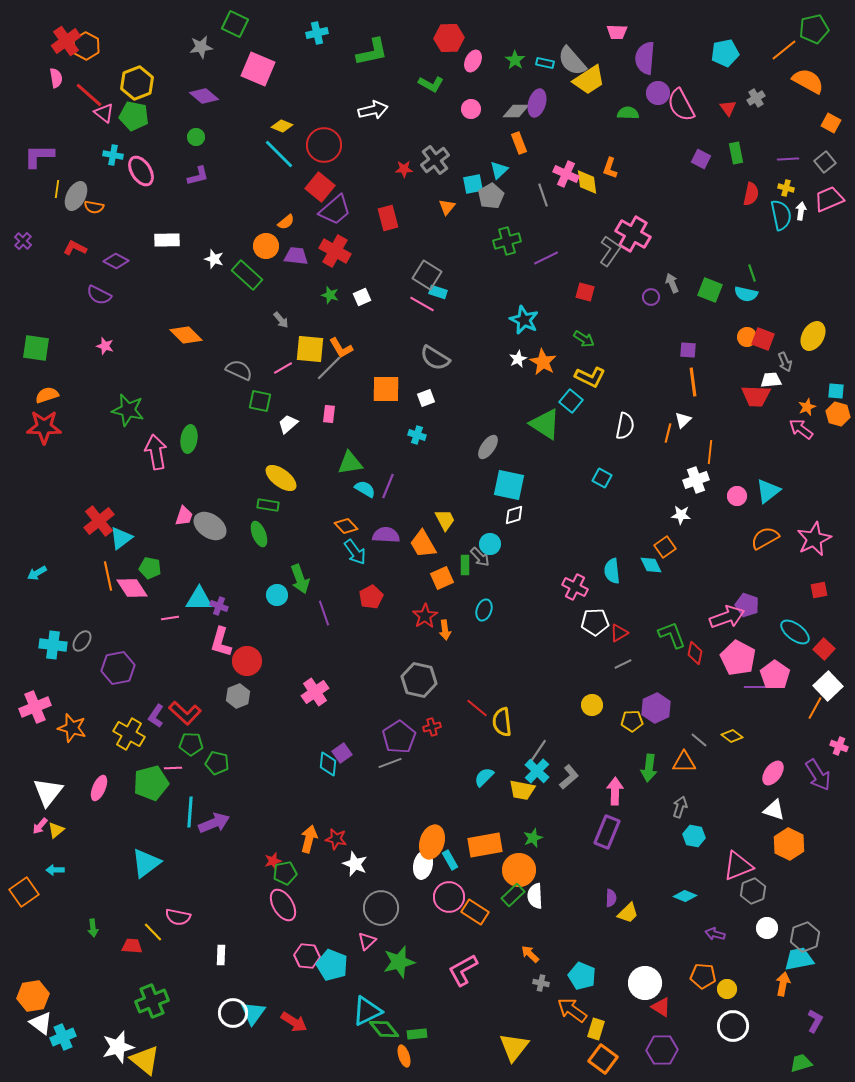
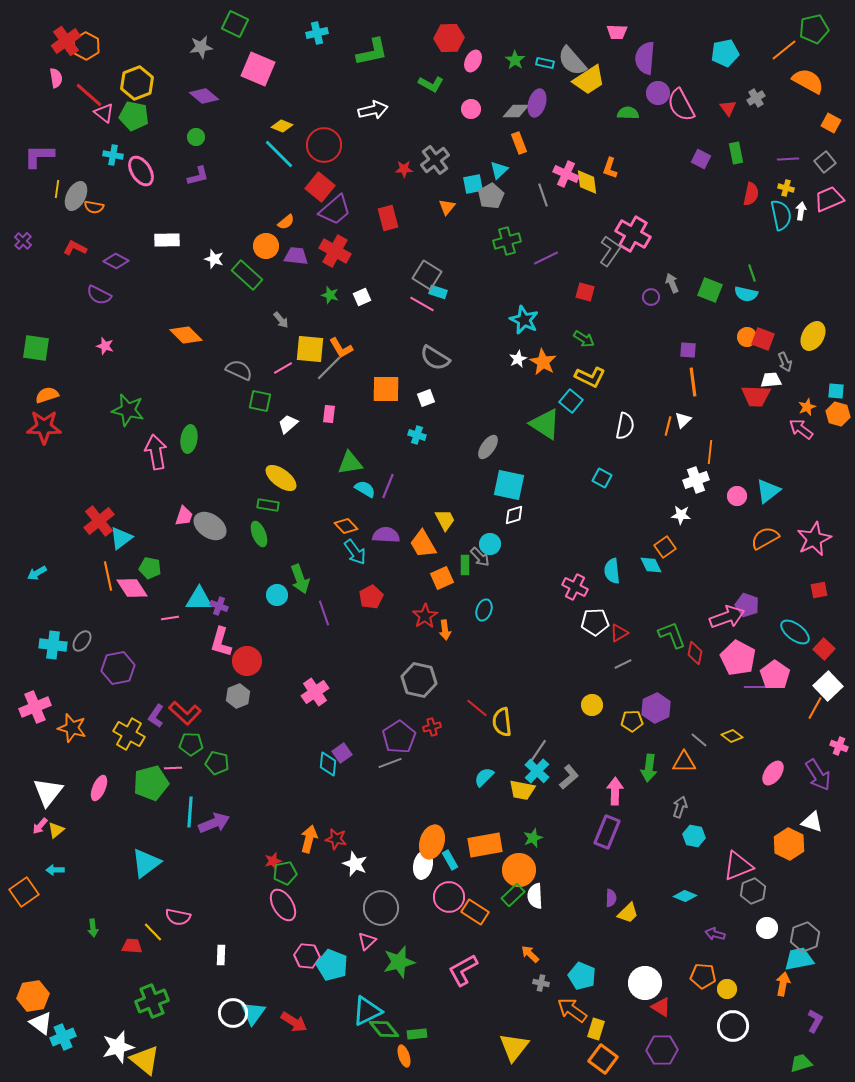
orange line at (668, 433): moved 7 px up
white triangle at (774, 810): moved 38 px right, 12 px down
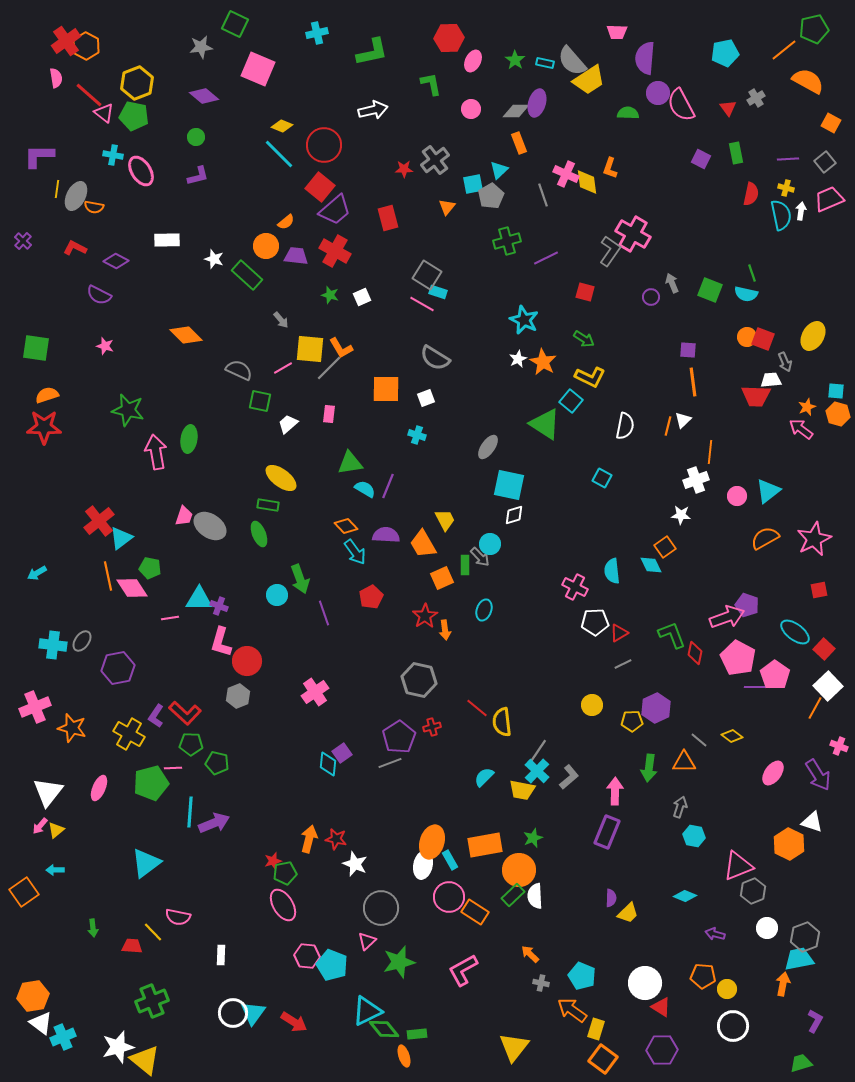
green L-shape at (431, 84): rotated 130 degrees counterclockwise
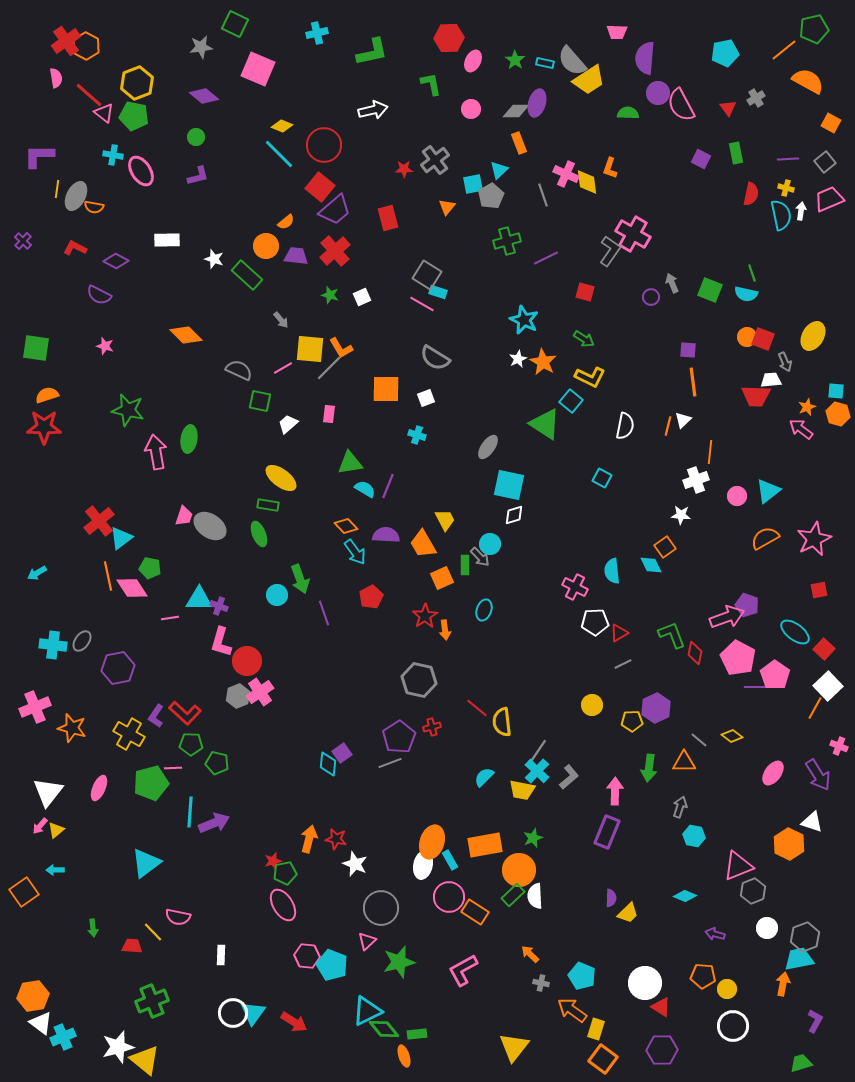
red cross at (335, 251): rotated 20 degrees clockwise
pink cross at (315, 692): moved 55 px left
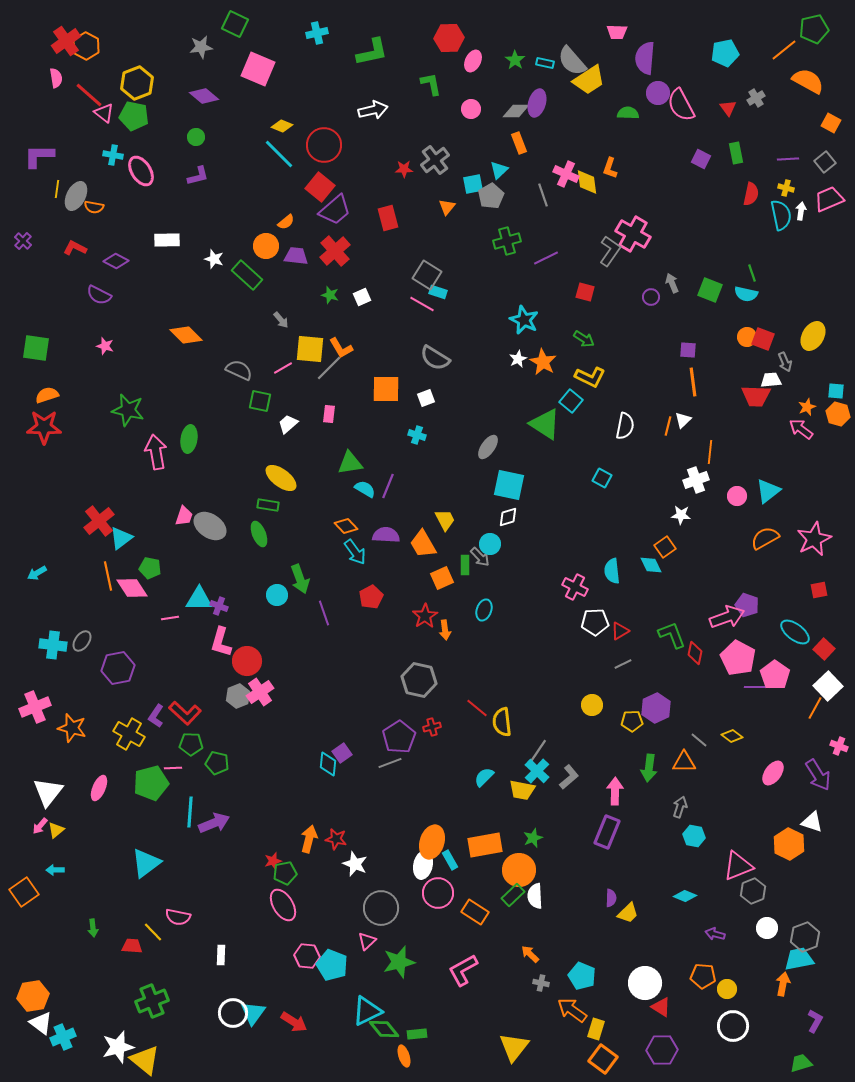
white diamond at (514, 515): moved 6 px left, 2 px down
red triangle at (619, 633): moved 1 px right, 2 px up
pink circle at (449, 897): moved 11 px left, 4 px up
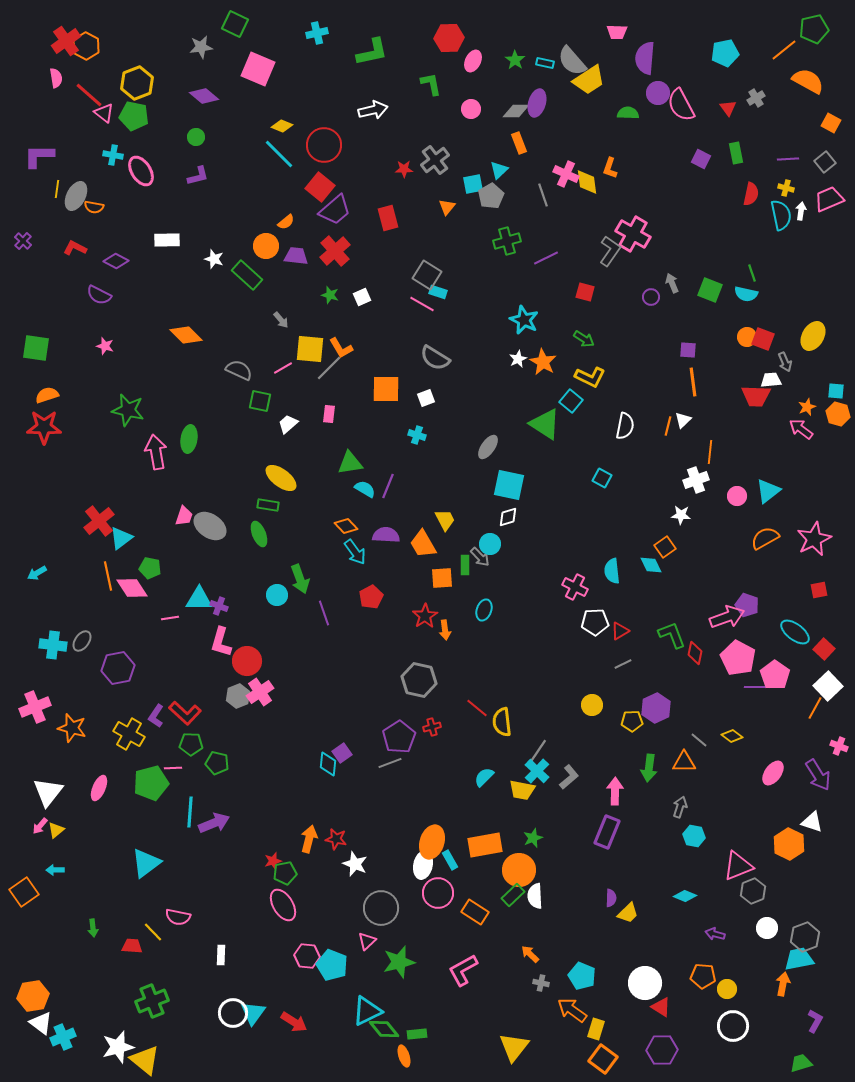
orange square at (442, 578): rotated 20 degrees clockwise
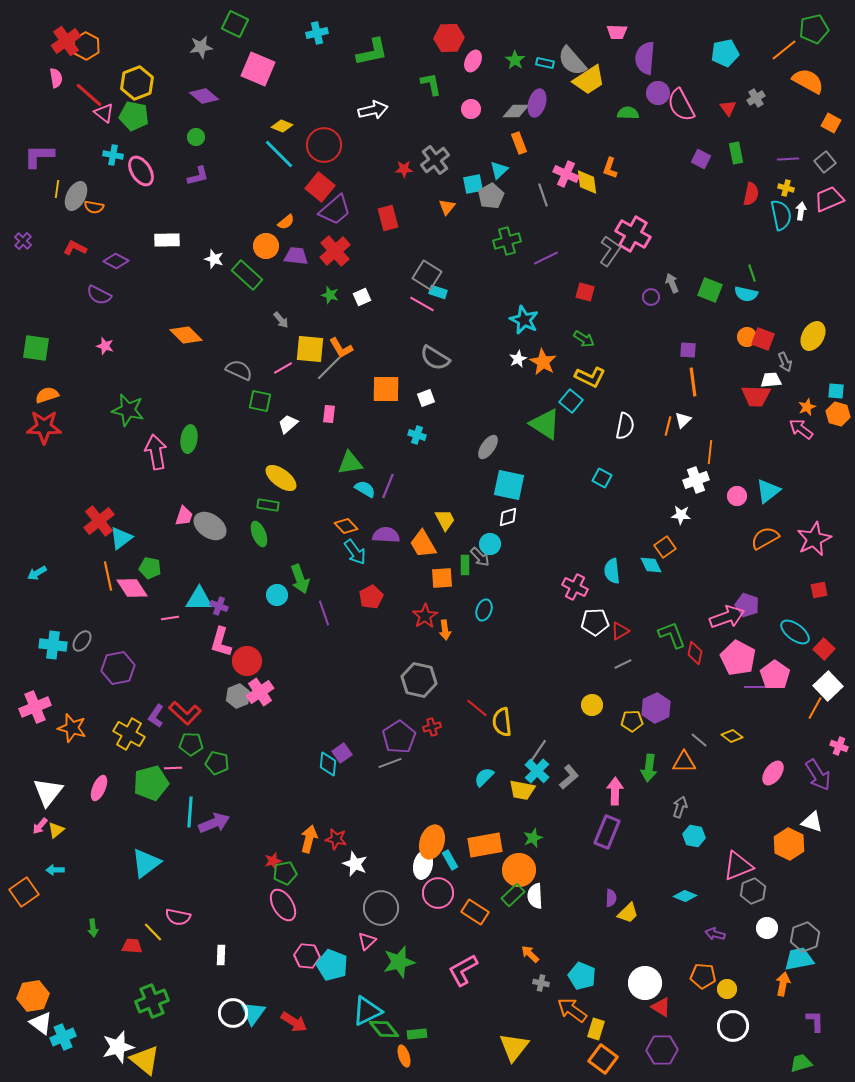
purple L-shape at (815, 1021): rotated 30 degrees counterclockwise
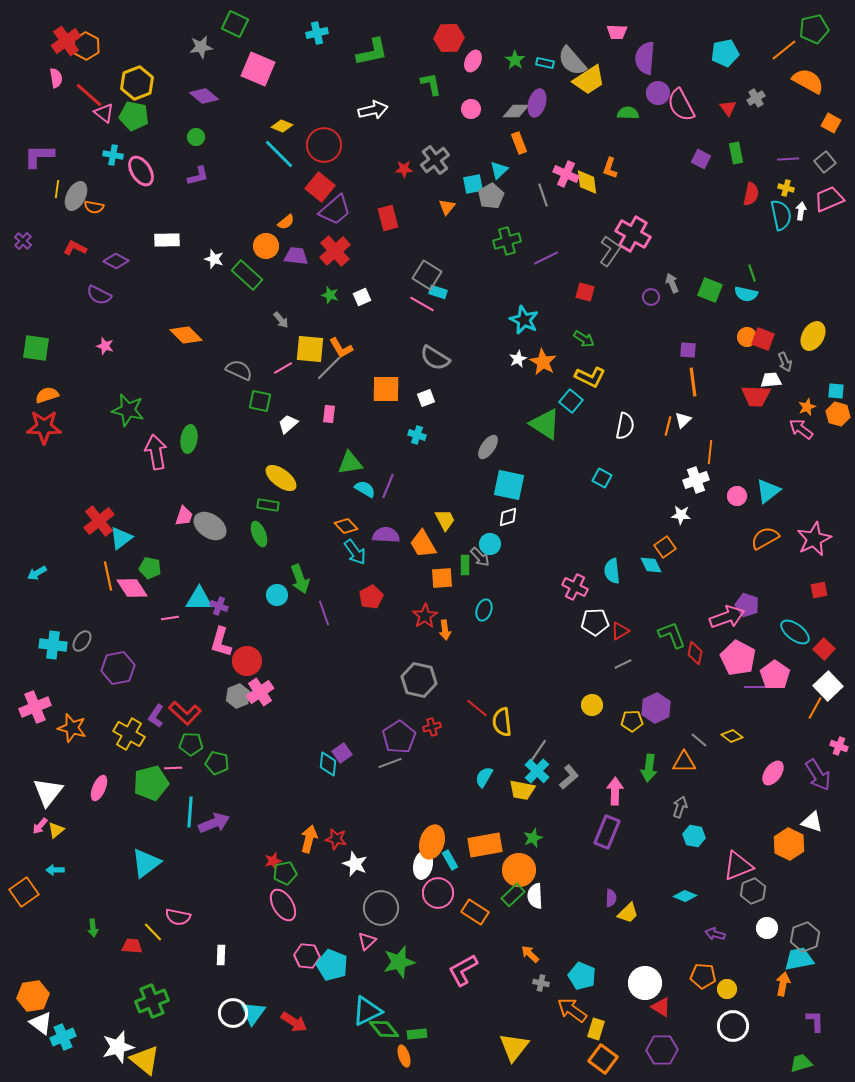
cyan semicircle at (484, 777): rotated 15 degrees counterclockwise
